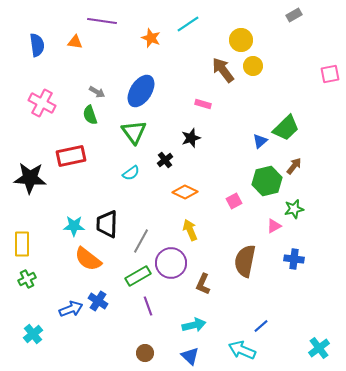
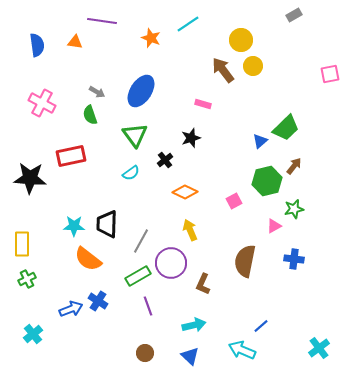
green triangle at (134, 132): moved 1 px right, 3 px down
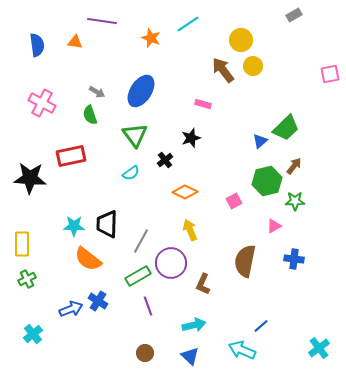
green star at (294, 209): moved 1 px right, 8 px up; rotated 12 degrees clockwise
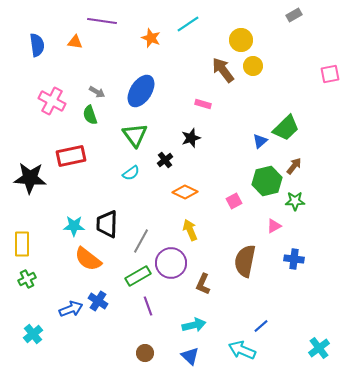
pink cross at (42, 103): moved 10 px right, 2 px up
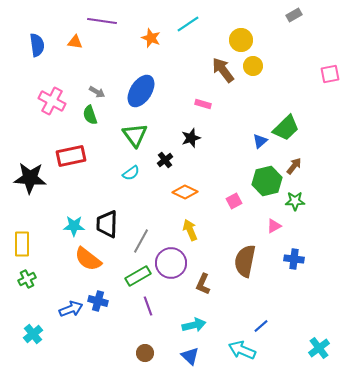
blue cross at (98, 301): rotated 18 degrees counterclockwise
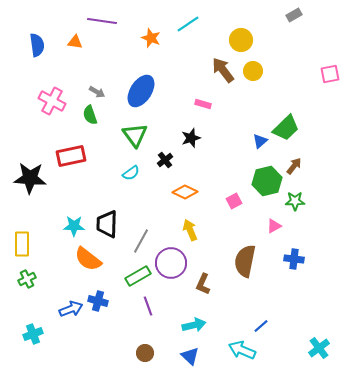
yellow circle at (253, 66): moved 5 px down
cyan cross at (33, 334): rotated 18 degrees clockwise
